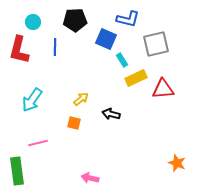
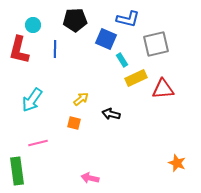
cyan circle: moved 3 px down
blue line: moved 2 px down
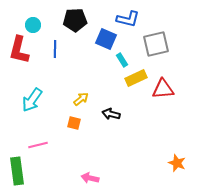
pink line: moved 2 px down
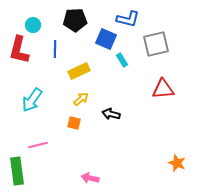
yellow rectangle: moved 57 px left, 7 px up
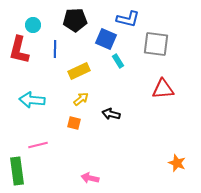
gray square: rotated 20 degrees clockwise
cyan rectangle: moved 4 px left, 1 px down
cyan arrow: rotated 60 degrees clockwise
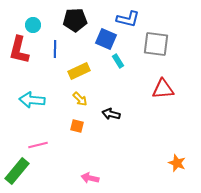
yellow arrow: moved 1 px left; rotated 84 degrees clockwise
orange square: moved 3 px right, 3 px down
green rectangle: rotated 48 degrees clockwise
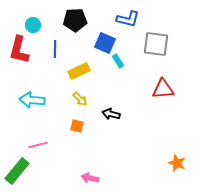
blue square: moved 1 px left, 4 px down
